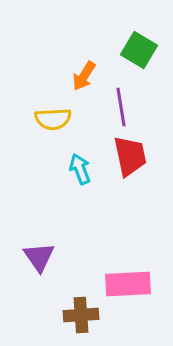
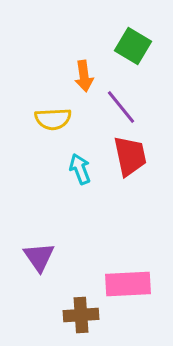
green square: moved 6 px left, 4 px up
orange arrow: rotated 40 degrees counterclockwise
purple line: rotated 30 degrees counterclockwise
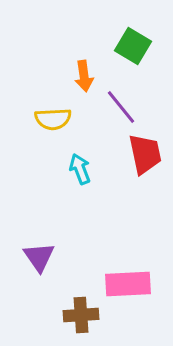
red trapezoid: moved 15 px right, 2 px up
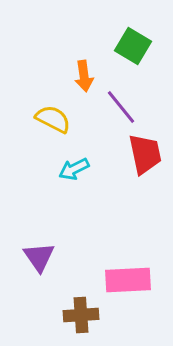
yellow semicircle: rotated 150 degrees counterclockwise
cyan arrow: moved 6 px left; rotated 96 degrees counterclockwise
pink rectangle: moved 4 px up
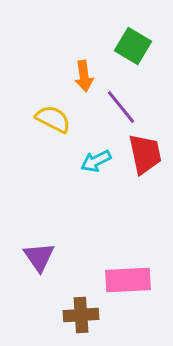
cyan arrow: moved 22 px right, 8 px up
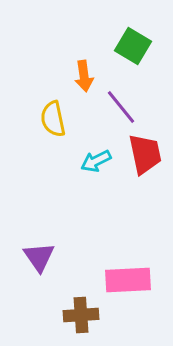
yellow semicircle: rotated 129 degrees counterclockwise
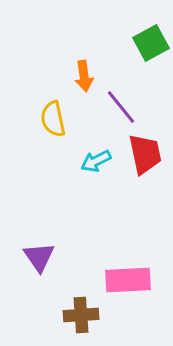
green square: moved 18 px right, 3 px up; rotated 30 degrees clockwise
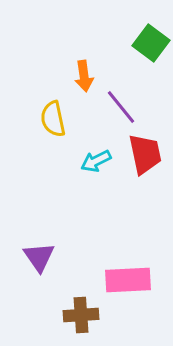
green square: rotated 24 degrees counterclockwise
